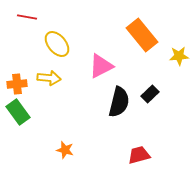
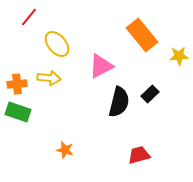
red line: moved 2 px right; rotated 60 degrees counterclockwise
green rectangle: rotated 35 degrees counterclockwise
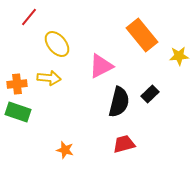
red trapezoid: moved 15 px left, 11 px up
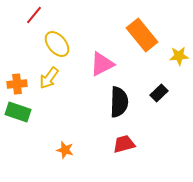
red line: moved 5 px right, 2 px up
pink triangle: moved 1 px right, 2 px up
yellow arrow: rotated 120 degrees clockwise
black rectangle: moved 9 px right, 1 px up
black semicircle: rotated 12 degrees counterclockwise
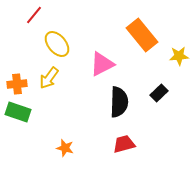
orange star: moved 2 px up
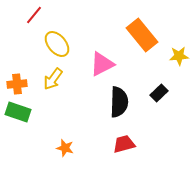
yellow arrow: moved 4 px right, 1 px down
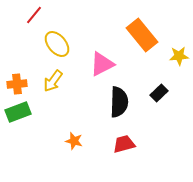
yellow arrow: moved 2 px down
green rectangle: rotated 40 degrees counterclockwise
orange star: moved 9 px right, 7 px up
